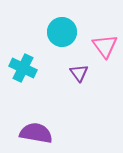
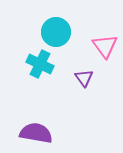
cyan circle: moved 6 px left
cyan cross: moved 17 px right, 4 px up
purple triangle: moved 5 px right, 5 px down
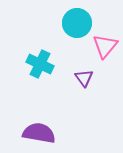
cyan circle: moved 21 px right, 9 px up
pink triangle: rotated 16 degrees clockwise
purple semicircle: moved 3 px right
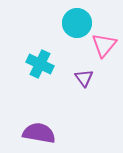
pink triangle: moved 1 px left, 1 px up
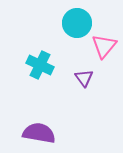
pink triangle: moved 1 px down
cyan cross: moved 1 px down
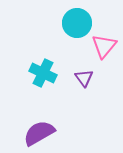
cyan cross: moved 3 px right, 8 px down
purple semicircle: rotated 40 degrees counterclockwise
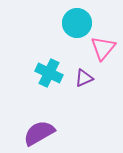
pink triangle: moved 1 px left, 2 px down
cyan cross: moved 6 px right
purple triangle: rotated 42 degrees clockwise
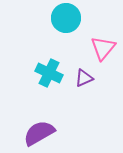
cyan circle: moved 11 px left, 5 px up
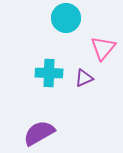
cyan cross: rotated 24 degrees counterclockwise
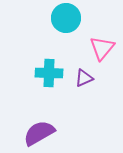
pink triangle: moved 1 px left
